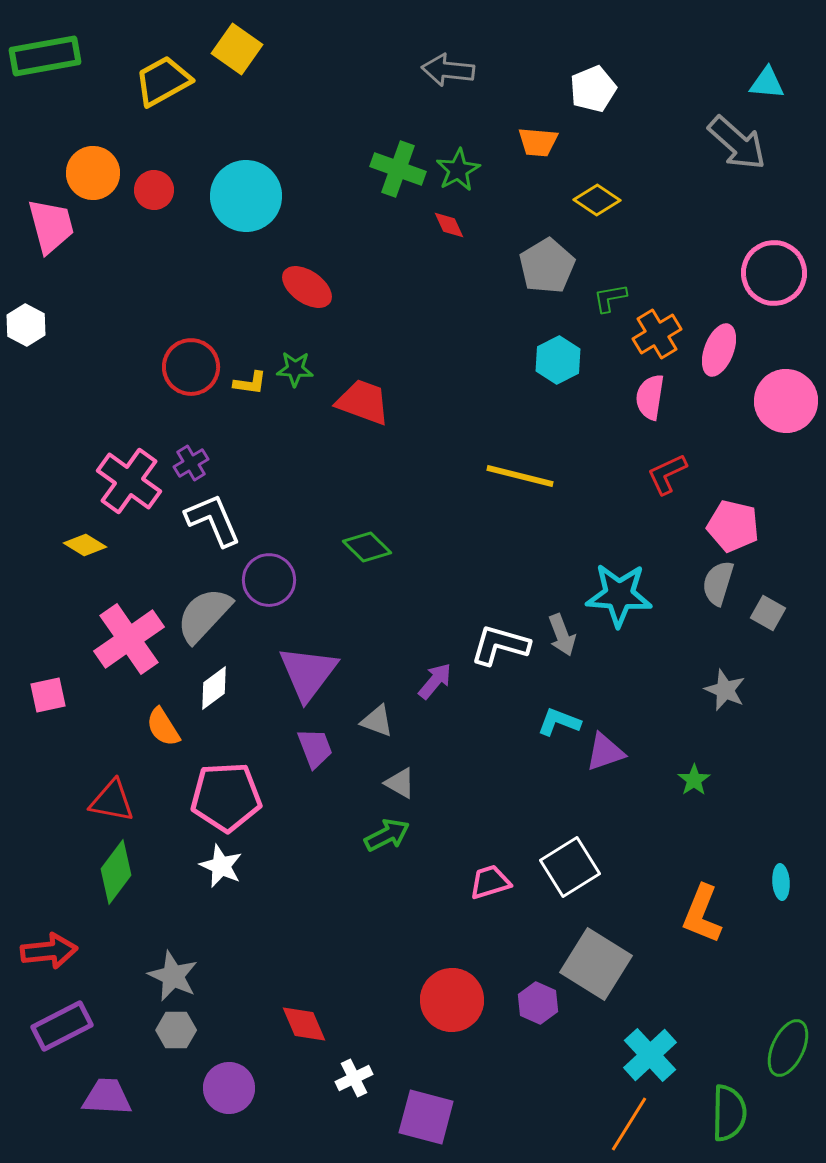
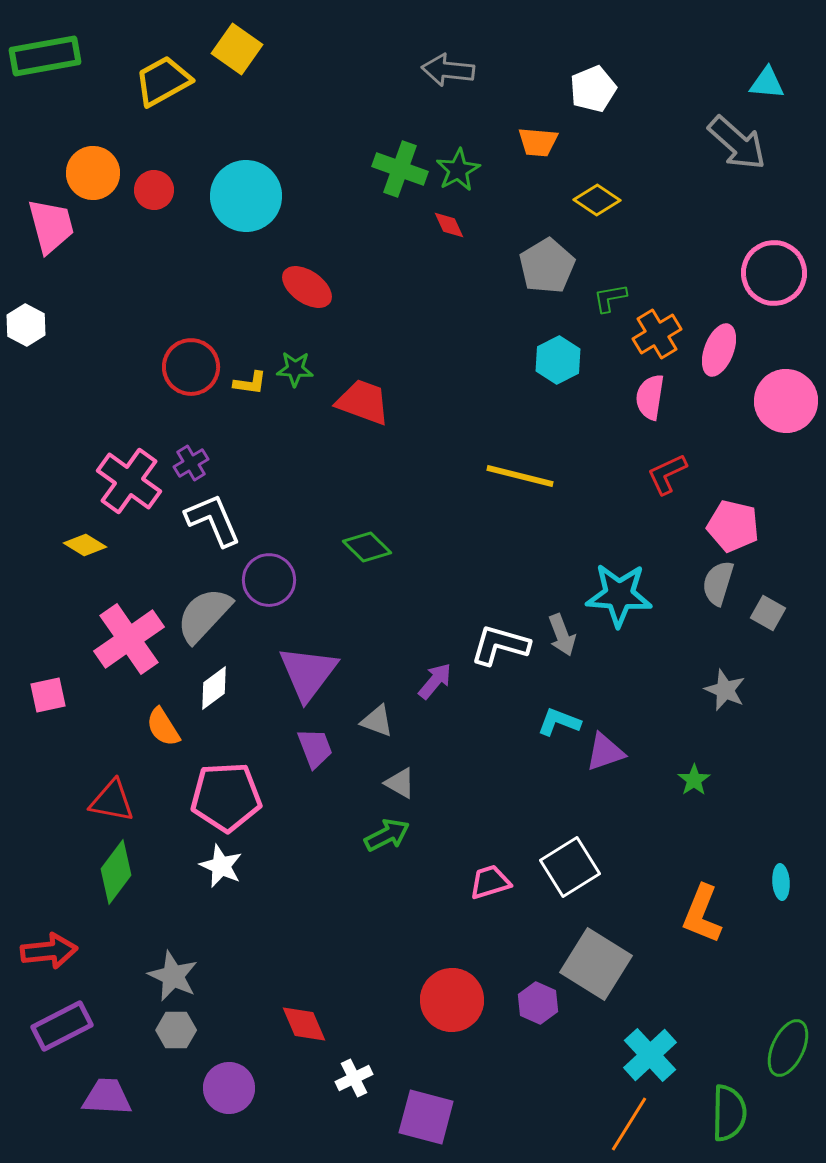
green cross at (398, 169): moved 2 px right
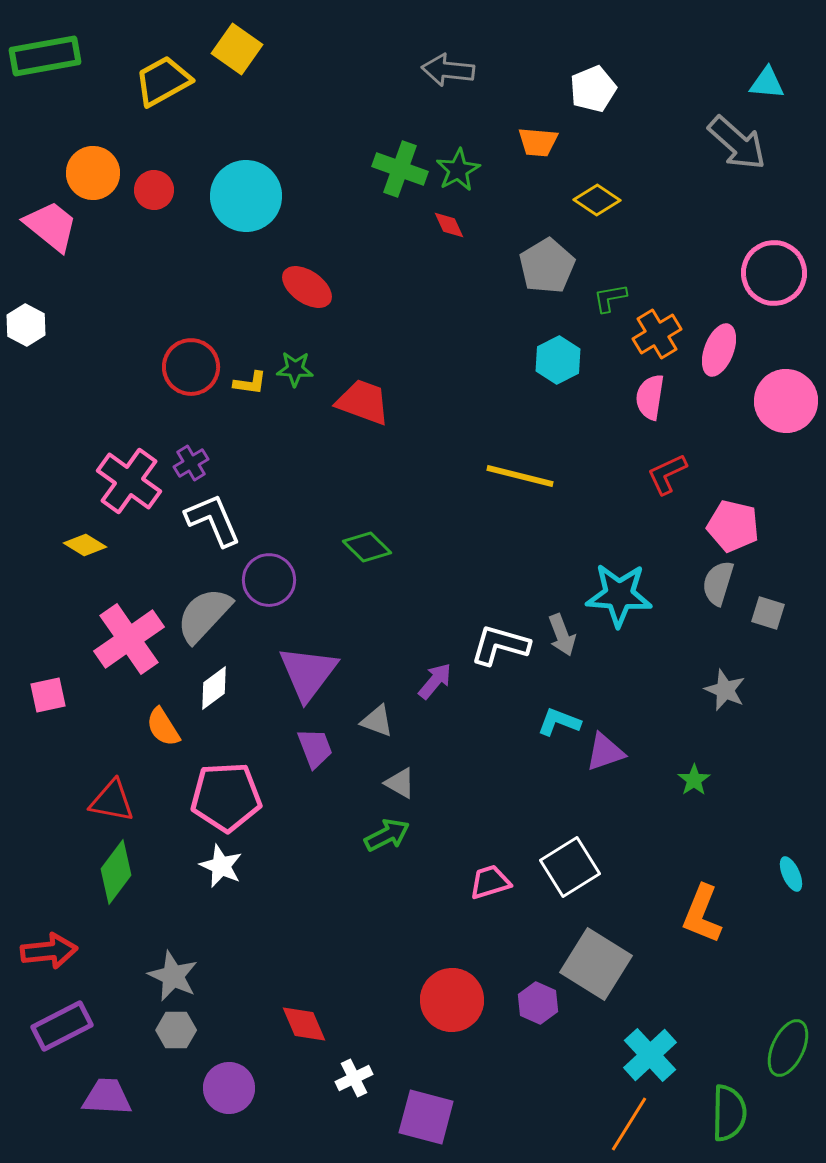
pink trapezoid at (51, 226): rotated 36 degrees counterclockwise
gray square at (768, 613): rotated 12 degrees counterclockwise
cyan ellipse at (781, 882): moved 10 px right, 8 px up; rotated 20 degrees counterclockwise
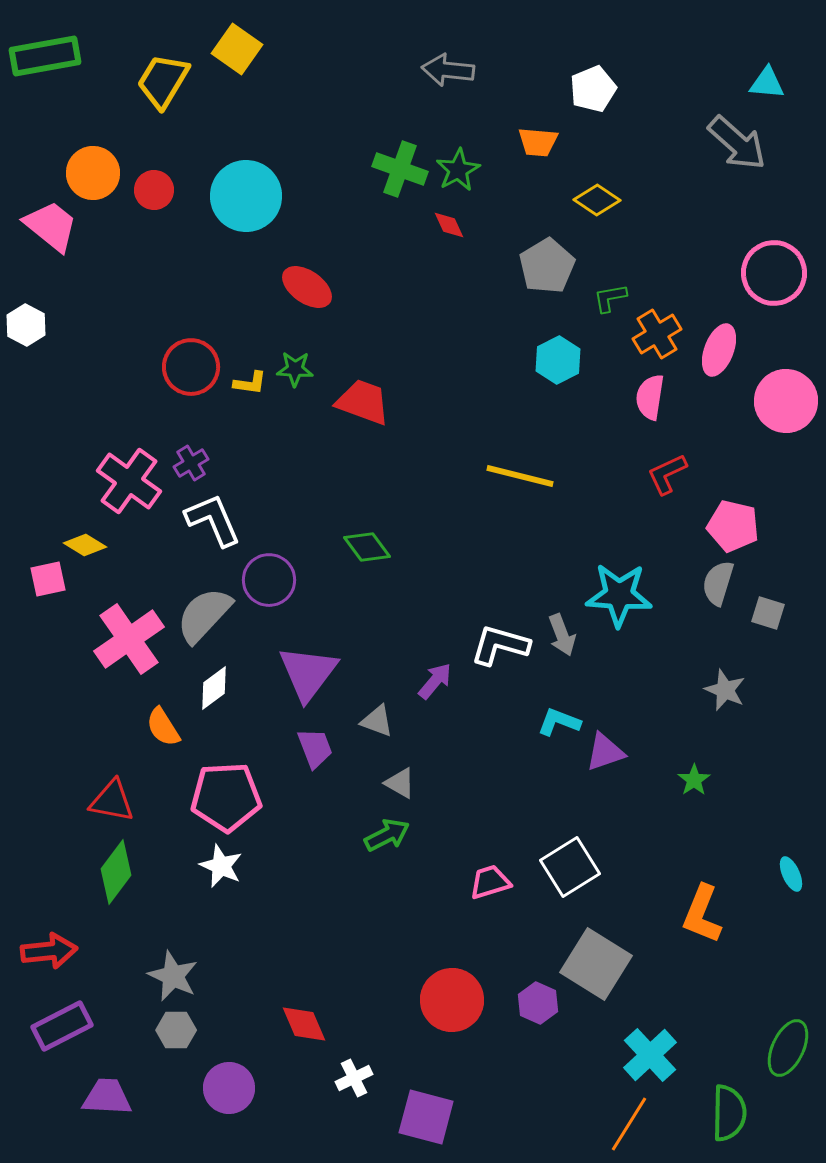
yellow trapezoid at (163, 81): rotated 30 degrees counterclockwise
green diamond at (367, 547): rotated 9 degrees clockwise
pink square at (48, 695): moved 116 px up
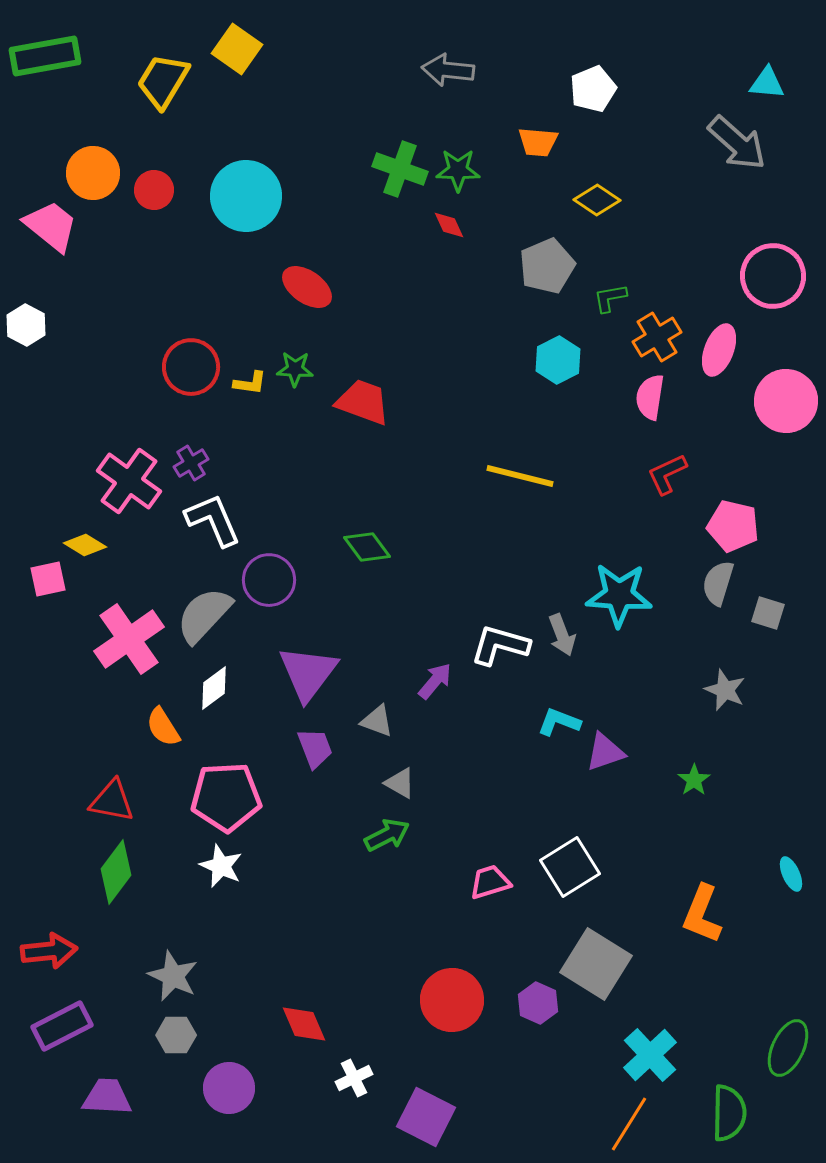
green star at (458, 170): rotated 30 degrees clockwise
gray pentagon at (547, 266): rotated 8 degrees clockwise
pink circle at (774, 273): moved 1 px left, 3 px down
orange cross at (657, 334): moved 3 px down
gray hexagon at (176, 1030): moved 5 px down
purple square at (426, 1117): rotated 12 degrees clockwise
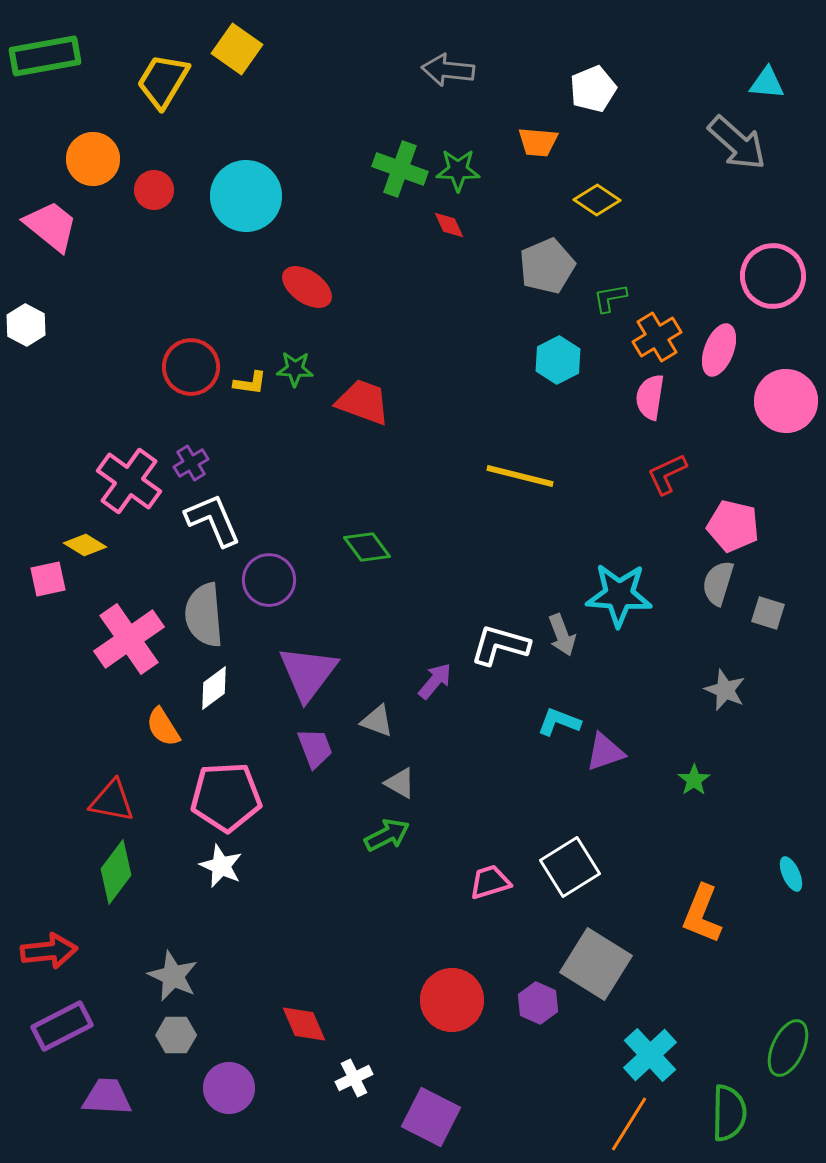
orange circle at (93, 173): moved 14 px up
gray semicircle at (204, 615): rotated 48 degrees counterclockwise
purple square at (426, 1117): moved 5 px right
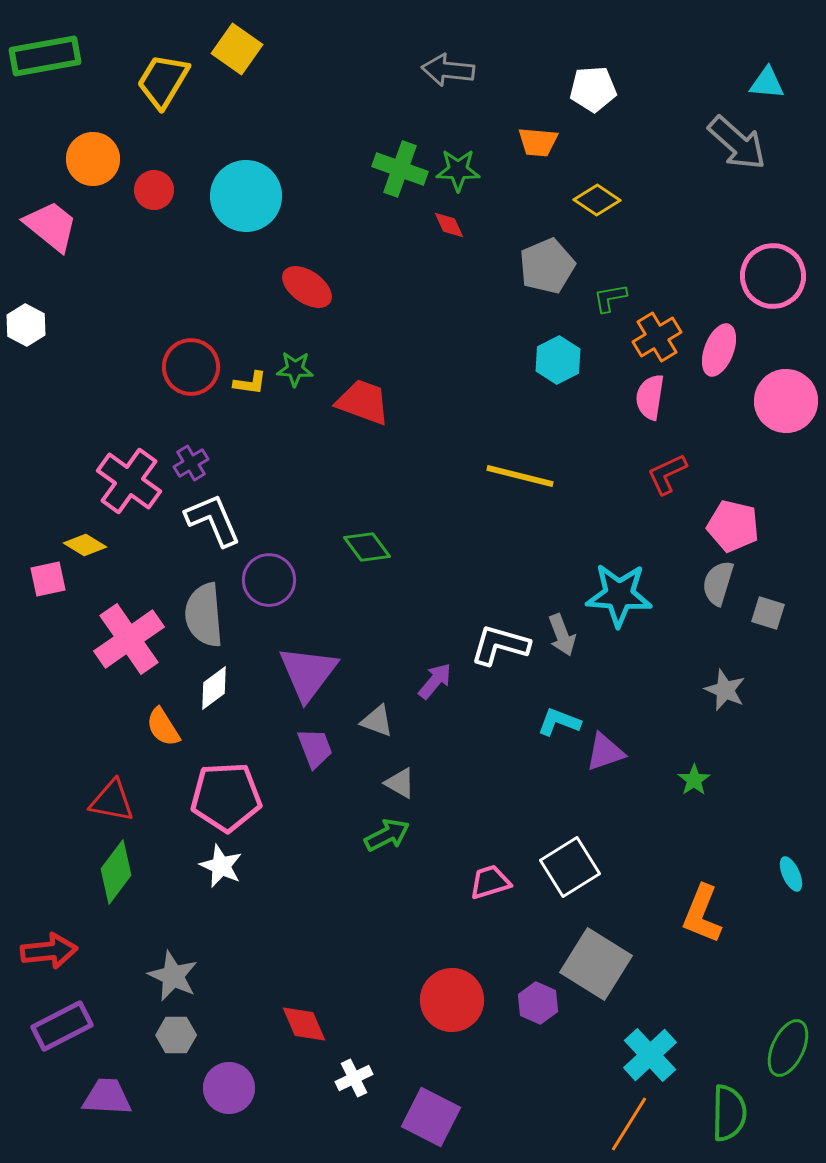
white pentagon at (593, 89): rotated 18 degrees clockwise
